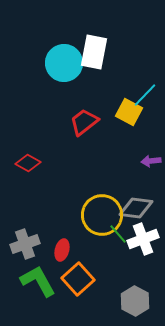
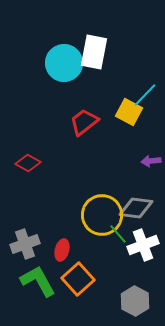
white cross: moved 6 px down
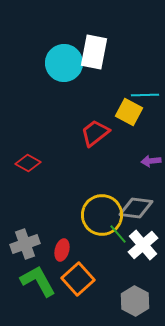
cyan line: rotated 44 degrees clockwise
red trapezoid: moved 11 px right, 11 px down
white cross: rotated 20 degrees counterclockwise
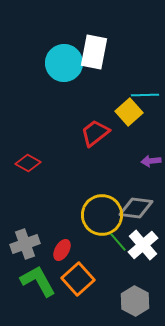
yellow square: rotated 20 degrees clockwise
green line: moved 8 px down
red ellipse: rotated 15 degrees clockwise
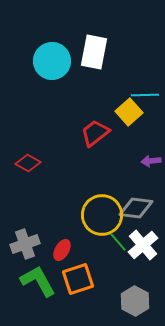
cyan circle: moved 12 px left, 2 px up
orange square: rotated 24 degrees clockwise
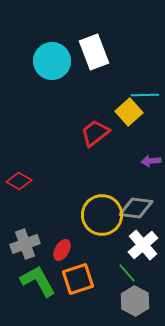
white rectangle: rotated 32 degrees counterclockwise
red diamond: moved 9 px left, 18 px down
green line: moved 9 px right, 31 px down
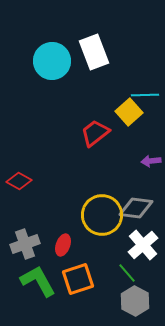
red ellipse: moved 1 px right, 5 px up; rotated 10 degrees counterclockwise
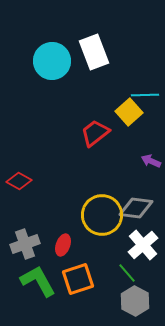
purple arrow: rotated 30 degrees clockwise
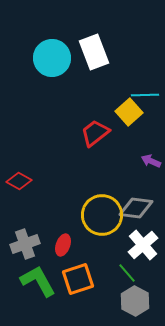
cyan circle: moved 3 px up
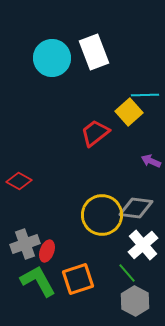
red ellipse: moved 16 px left, 6 px down
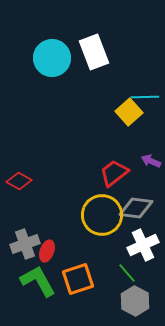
cyan line: moved 2 px down
red trapezoid: moved 19 px right, 40 px down
white cross: rotated 16 degrees clockwise
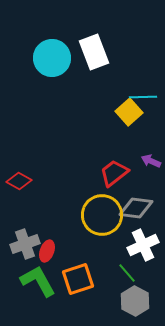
cyan line: moved 2 px left
